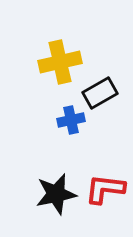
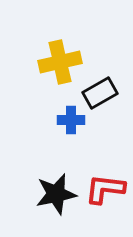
blue cross: rotated 12 degrees clockwise
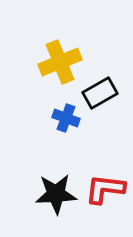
yellow cross: rotated 9 degrees counterclockwise
blue cross: moved 5 px left, 2 px up; rotated 20 degrees clockwise
black star: rotated 9 degrees clockwise
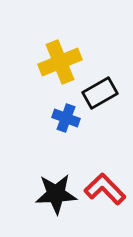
red L-shape: rotated 39 degrees clockwise
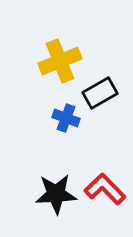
yellow cross: moved 1 px up
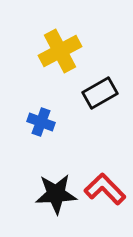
yellow cross: moved 10 px up; rotated 6 degrees counterclockwise
blue cross: moved 25 px left, 4 px down
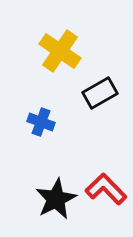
yellow cross: rotated 27 degrees counterclockwise
red L-shape: moved 1 px right
black star: moved 5 px down; rotated 24 degrees counterclockwise
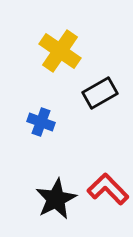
red L-shape: moved 2 px right
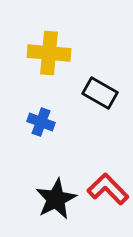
yellow cross: moved 11 px left, 2 px down; rotated 30 degrees counterclockwise
black rectangle: rotated 60 degrees clockwise
